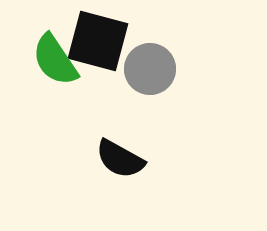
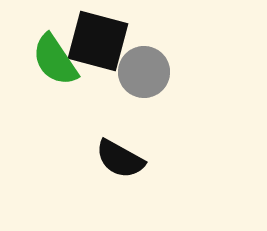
gray circle: moved 6 px left, 3 px down
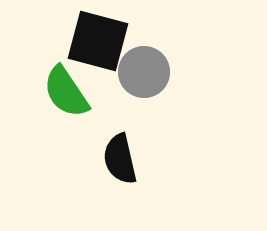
green semicircle: moved 11 px right, 32 px down
black semicircle: rotated 48 degrees clockwise
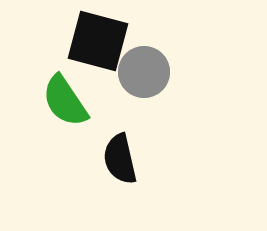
green semicircle: moved 1 px left, 9 px down
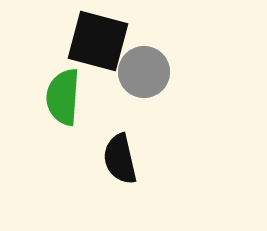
green semicircle: moved 2 px left, 4 px up; rotated 38 degrees clockwise
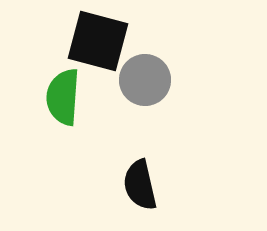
gray circle: moved 1 px right, 8 px down
black semicircle: moved 20 px right, 26 px down
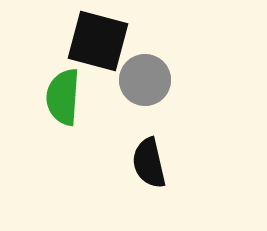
black semicircle: moved 9 px right, 22 px up
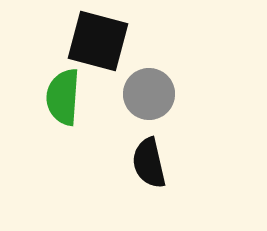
gray circle: moved 4 px right, 14 px down
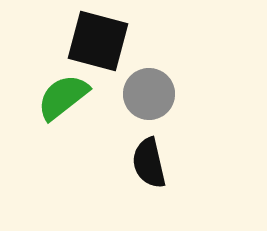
green semicircle: rotated 48 degrees clockwise
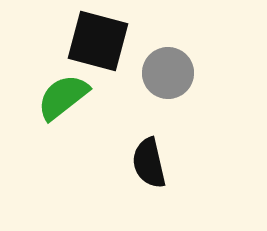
gray circle: moved 19 px right, 21 px up
